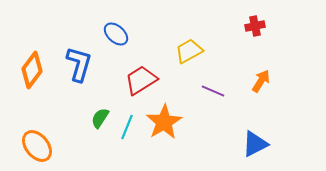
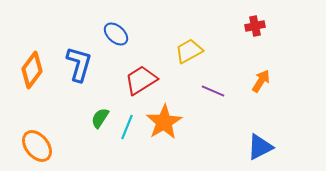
blue triangle: moved 5 px right, 3 px down
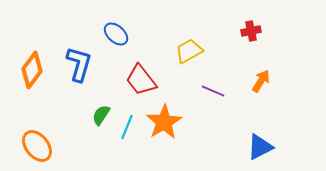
red cross: moved 4 px left, 5 px down
red trapezoid: rotated 96 degrees counterclockwise
green semicircle: moved 1 px right, 3 px up
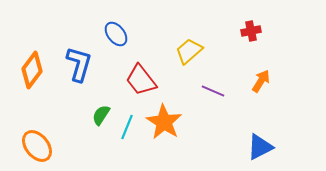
blue ellipse: rotated 10 degrees clockwise
yellow trapezoid: rotated 12 degrees counterclockwise
orange star: rotated 9 degrees counterclockwise
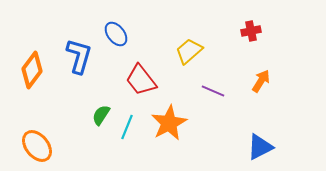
blue L-shape: moved 8 px up
orange star: moved 5 px right, 1 px down; rotated 12 degrees clockwise
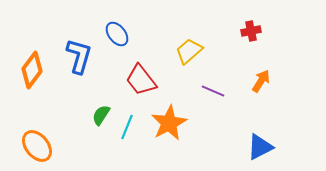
blue ellipse: moved 1 px right
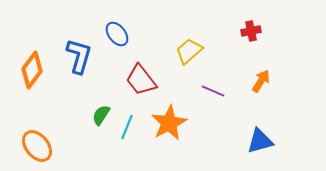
blue triangle: moved 6 px up; rotated 12 degrees clockwise
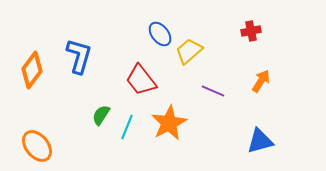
blue ellipse: moved 43 px right
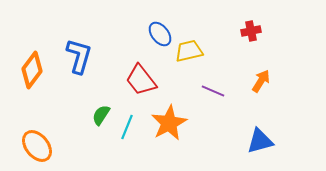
yellow trapezoid: rotated 28 degrees clockwise
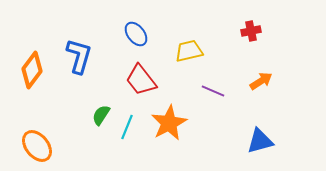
blue ellipse: moved 24 px left
orange arrow: rotated 25 degrees clockwise
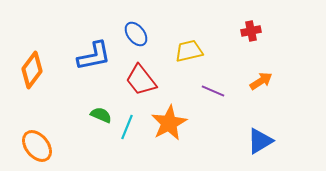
blue L-shape: moved 15 px right; rotated 63 degrees clockwise
green semicircle: rotated 80 degrees clockwise
blue triangle: rotated 16 degrees counterclockwise
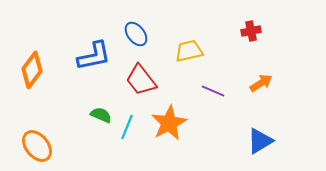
orange arrow: moved 2 px down
